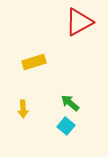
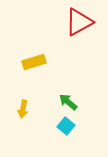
green arrow: moved 2 px left, 1 px up
yellow arrow: rotated 12 degrees clockwise
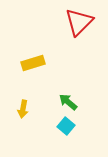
red triangle: rotated 16 degrees counterclockwise
yellow rectangle: moved 1 px left, 1 px down
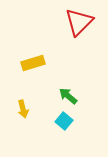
green arrow: moved 6 px up
yellow arrow: rotated 24 degrees counterclockwise
cyan square: moved 2 px left, 5 px up
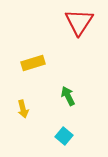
red triangle: rotated 12 degrees counterclockwise
green arrow: rotated 24 degrees clockwise
cyan square: moved 15 px down
